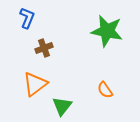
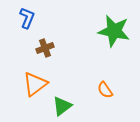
green star: moved 7 px right
brown cross: moved 1 px right
green triangle: rotated 15 degrees clockwise
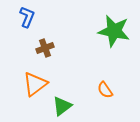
blue L-shape: moved 1 px up
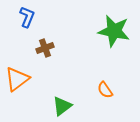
orange triangle: moved 18 px left, 5 px up
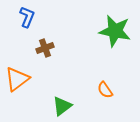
green star: moved 1 px right
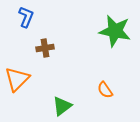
blue L-shape: moved 1 px left
brown cross: rotated 12 degrees clockwise
orange triangle: rotated 8 degrees counterclockwise
